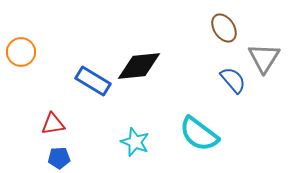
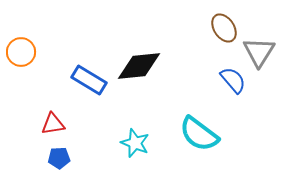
gray triangle: moved 5 px left, 6 px up
blue rectangle: moved 4 px left, 1 px up
cyan star: moved 1 px down
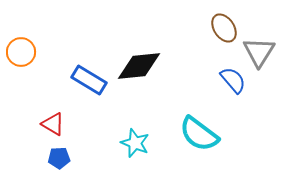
red triangle: rotated 40 degrees clockwise
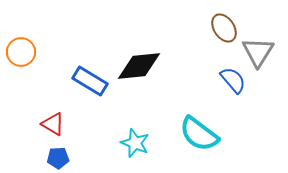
gray triangle: moved 1 px left
blue rectangle: moved 1 px right, 1 px down
blue pentagon: moved 1 px left
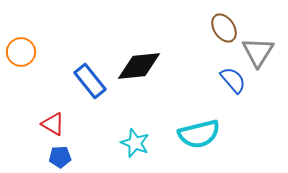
blue rectangle: rotated 20 degrees clockwise
cyan semicircle: rotated 51 degrees counterclockwise
blue pentagon: moved 2 px right, 1 px up
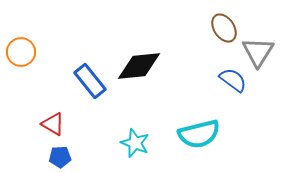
blue semicircle: rotated 12 degrees counterclockwise
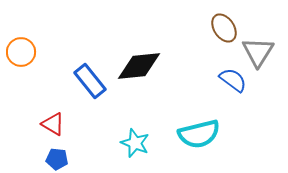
blue pentagon: moved 3 px left, 2 px down; rotated 10 degrees clockwise
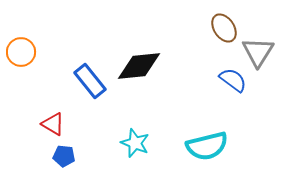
cyan semicircle: moved 8 px right, 12 px down
blue pentagon: moved 7 px right, 3 px up
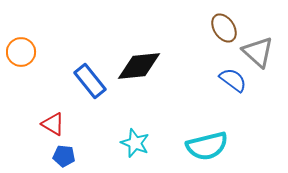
gray triangle: rotated 20 degrees counterclockwise
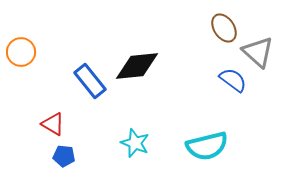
black diamond: moved 2 px left
